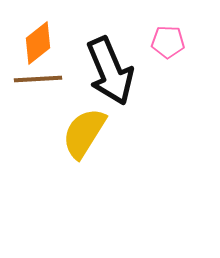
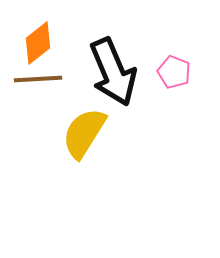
pink pentagon: moved 6 px right, 30 px down; rotated 20 degrees clockwise
black arrow: moved 3 px right, 1 px down
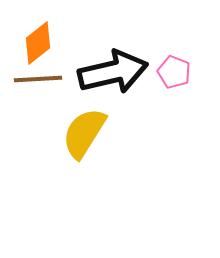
black arrow: rotated 80 degrees counterclockwise
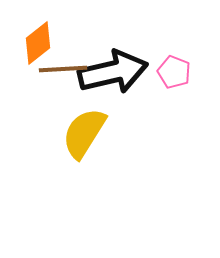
brown line: moved 25 px right, 10 px up
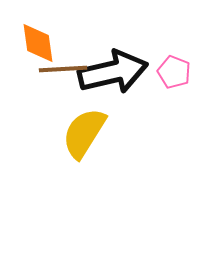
orange diamond: rotated 60 degrees counterclockwise
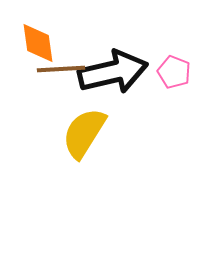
brown line: moved 2 px left
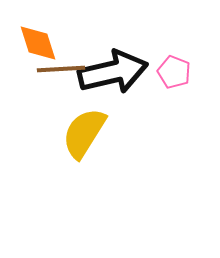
orange diamond: rotated 9 degrees counterclockwise
